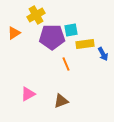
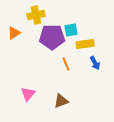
yellow cross: rotated 18 degrees clockwise
blue arrow: moved 8 px left, 9 px down
pink triangle: rotated 21 degrees counterclockwise
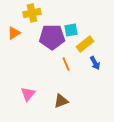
yellow cross: moved 4 px left, 2 px up
yellow rectangle: rotated 30 degrees counterclockwise
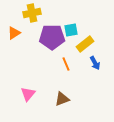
brown triangle: moved 1 px right, 2 px up
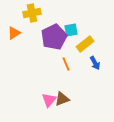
purple pentagon: moved 2 px right; rotated 25 degrees counterclockwise
pink triangle: moved 21 px right, 6 px down
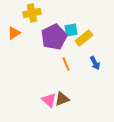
yellow rectangle: moved 1 px left, 6 px up
pink triangle: rotated 28 degrees counterclockwise
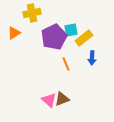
blue arrow: moved 3 px left, 5 px up; rotated 32 degrees clockwise
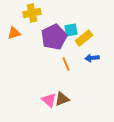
orange triangle: rotated 16 degrees clockwise
blue arrow: rotated 80 degrees clockwise
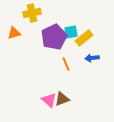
cyan square: moved 2 px down
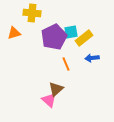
yellow cross: rotated 18 degrees clockwise
brown triangle: moved 6 px left, 10 px up; rotated 21 degrees counterclockwise
